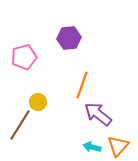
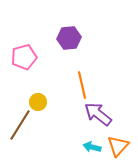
orange line: rotated 32 degrees counterclockwise
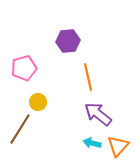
purple hexagon: moved 1 px left, 3 px down
pink pentagon: moved 11 px down
orange line: moved 6 px right, 8 px up
brown line: moved 4 px down
cyan arrow: moved 4 px up
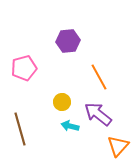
orange line: moved 11 px right; rotated 16 degrees counterclockwise
yellow circle: moved 24 px right
brown line: rotated 48 degrees counterclockwise
cyan arrow: moved 22 px left, 17 px up
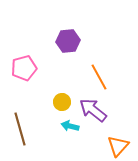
purple arrow: moved 5 px left, 4 px up
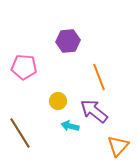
pink pentagon: moved 1 px up; rotated 20 degrees clockwise
orange line: rotated 8 degrees clockwise
yellow circle: moved 4 px left, 1 px up
purple arrow: moved 1 px right, 1 px down
brown line: moved 4 px down; rotated 16 degrees counterclockwise
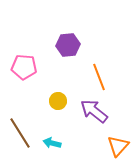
purple hexagon: moved 4 px down
cyan arrow: moved 18 px left, 17 px down
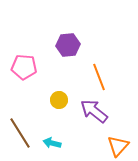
yellow circle: moved 1 px right, 1 px up
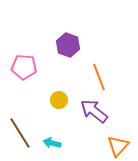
purple hexagon: rotated 25 degrees clockwise
